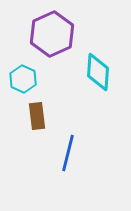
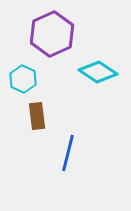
cyan diamond: rotated 60 degrees counterclockwise
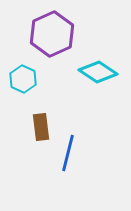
brown rectangle: moved 4 px right, 11 px down
